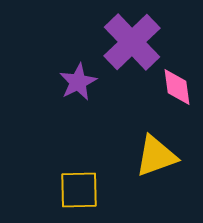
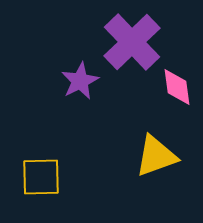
purple star: moved 2 px right, 1 px up
yellow square: moved 38 px left, 13 px up
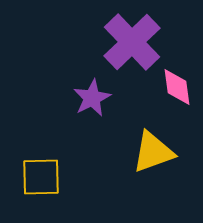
purple star: moved 12 px right, 17 px down
yellow triangle: moved 3 px left, 4 px up
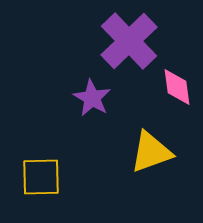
purple cross: moved 3 px left, 1 px up
purple star: rotated 15 degrees counterclockwise
yellow triangle: moved 2 px left
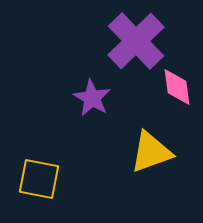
purple cross: moved 7 px right
yellow square: moved 2 px left, 2 px down; rotated 12 degrees clockwise
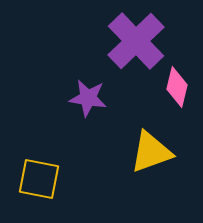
pink diamond: rotated 21 degrees clockwise
purple star: moved 4 px left; rotated 21 degrees counterclockwise
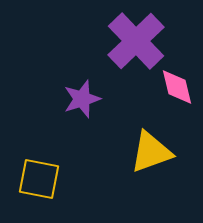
pink diamond: rotated 27 degrees counterclockwise
purple star: moved 6 px left, 1 px down; rotated 27 degrees counterclockwise
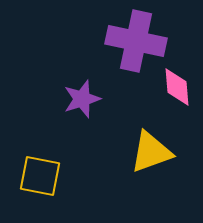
purple cross: rotated 34 degrees counterclockwise
pink diamond: rotated 9 degrees clockwise
yellow square: moved 1 px right, 3 px up
